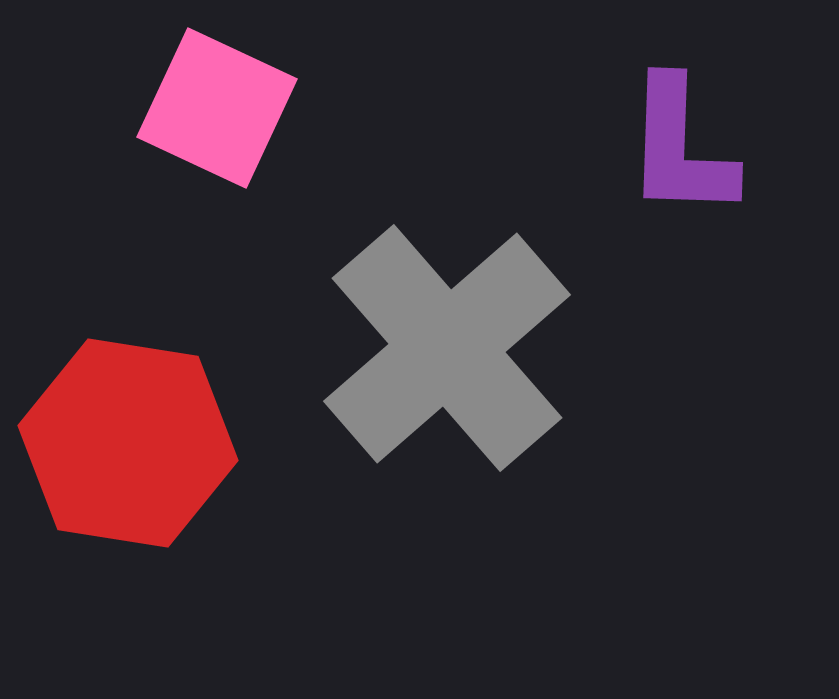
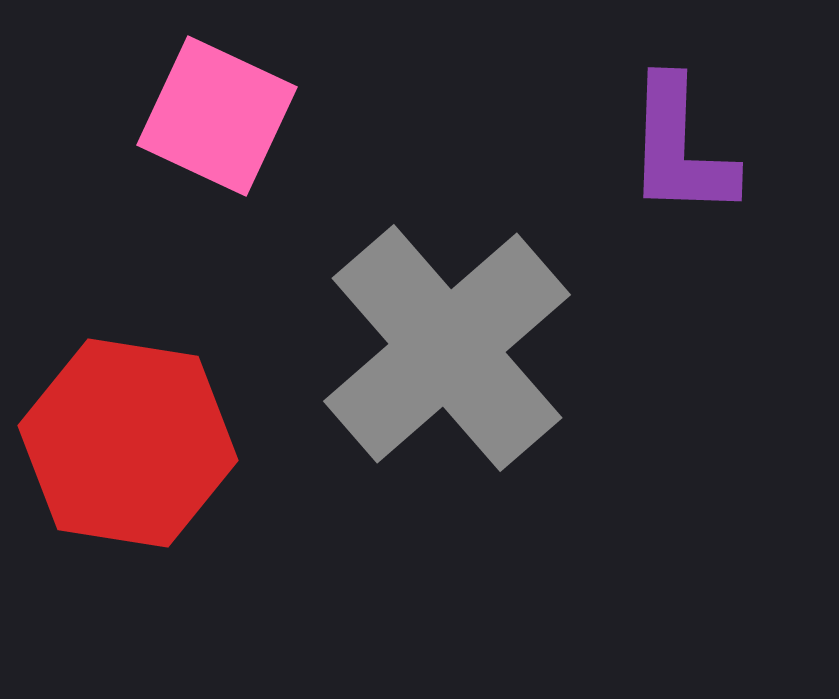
pink square: moved 8 px down
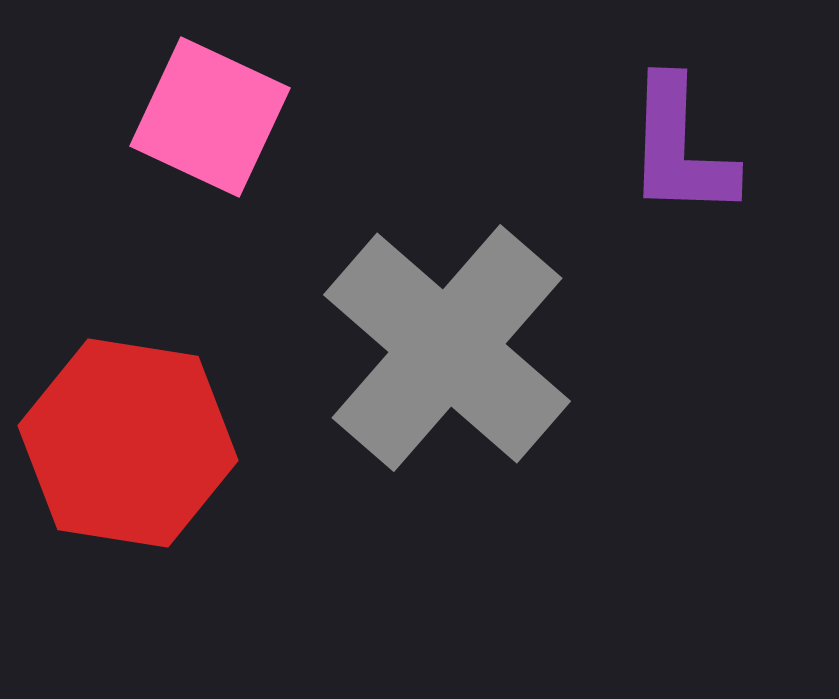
pink square: moved 7 px left, 1 px down
gray cross: rotated 8 degrees counterclockwise
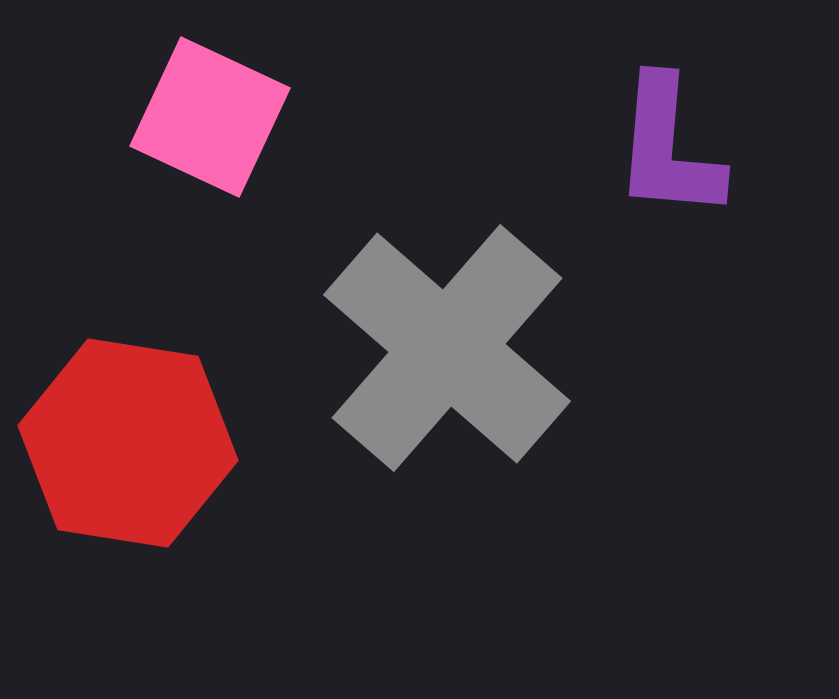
purple L-shape: moved 12 px left; rotated 3 degrees clockwise
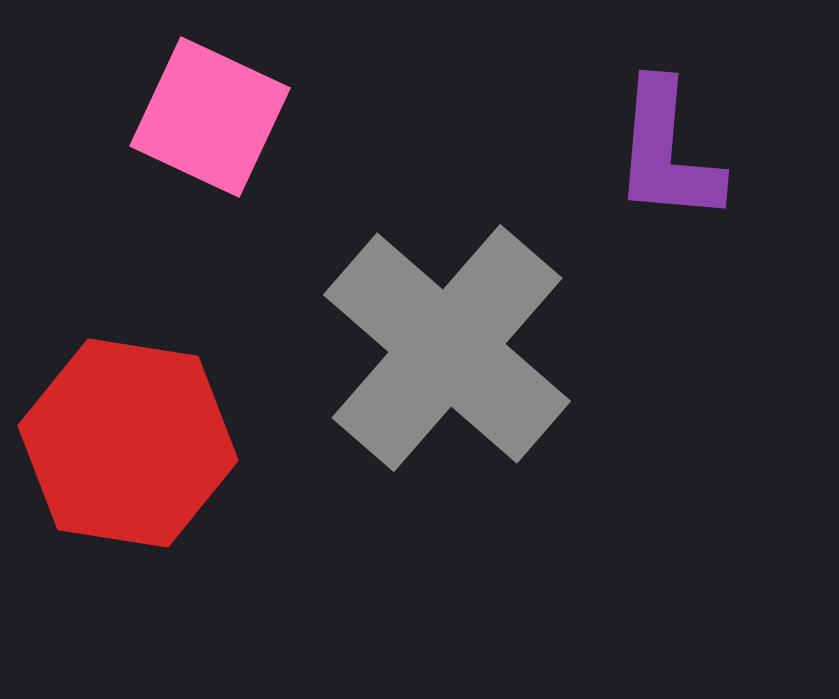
purple L-shape: moved 1 px left, 4 px down
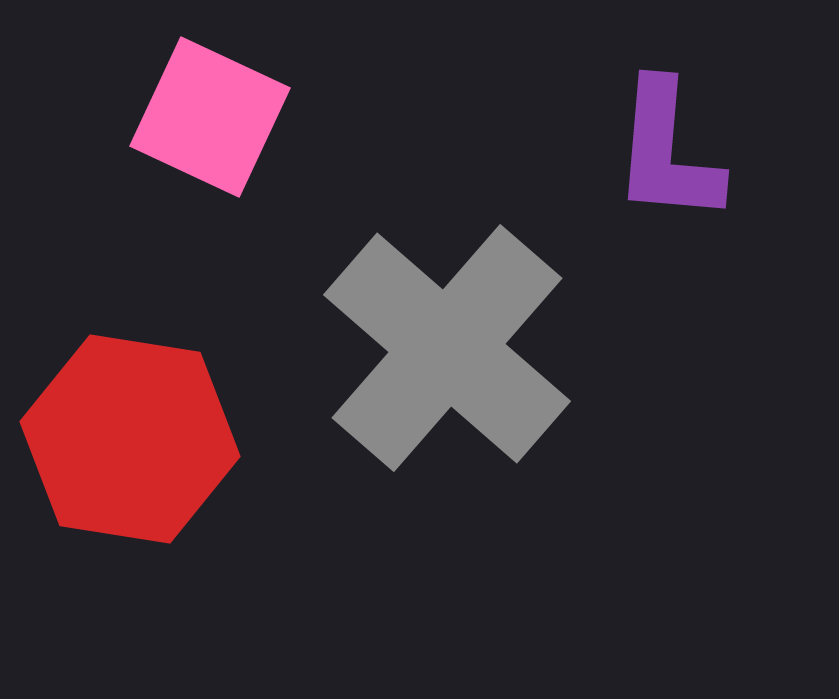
red hexagon: moved 2 px right, 4 px up
